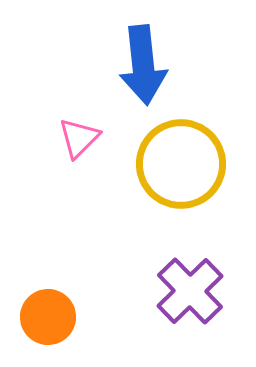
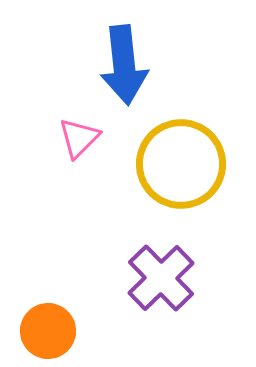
blue arrow: moved 19 px left
purple cross: moved 29 px left, 13 px up
orange circle: moved 14 px down
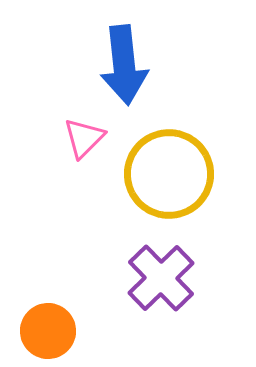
pink triangle: moved 5 px right
yellow circle: moved 12 px left, 10 px down
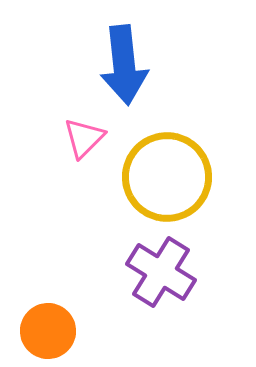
yellow circle: moved 2 px left, 3 px down
purple cross: moved 6 px up; rotated 14 degrees counterclockwise
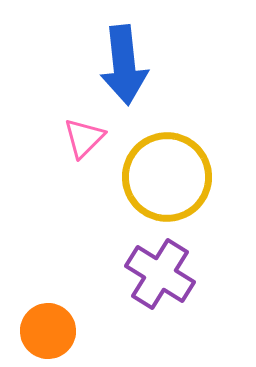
purple cross: moved 1 px left, 2 px down
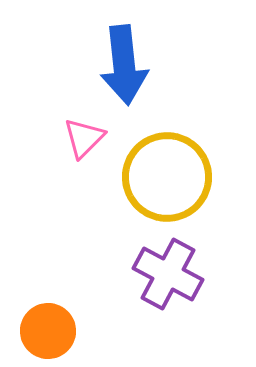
purple cross: moved 8 px right; rotated 4 degrees counterclockwise
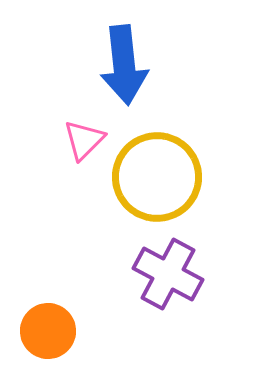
pink triangle: moved 2 px down
yellow circle: moved 10 px left
